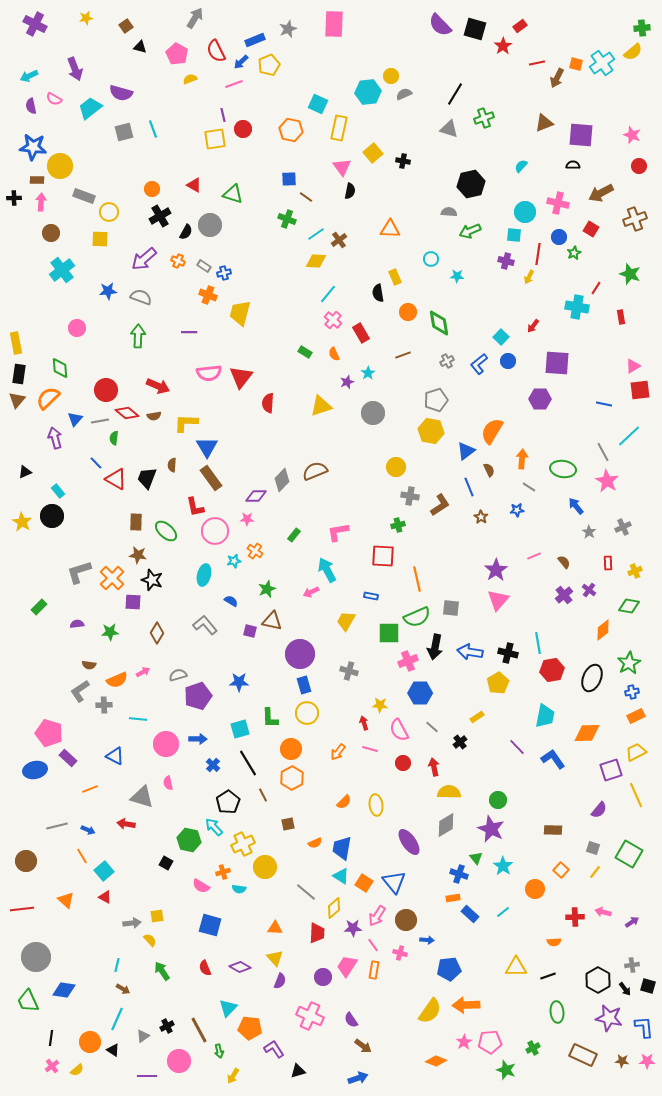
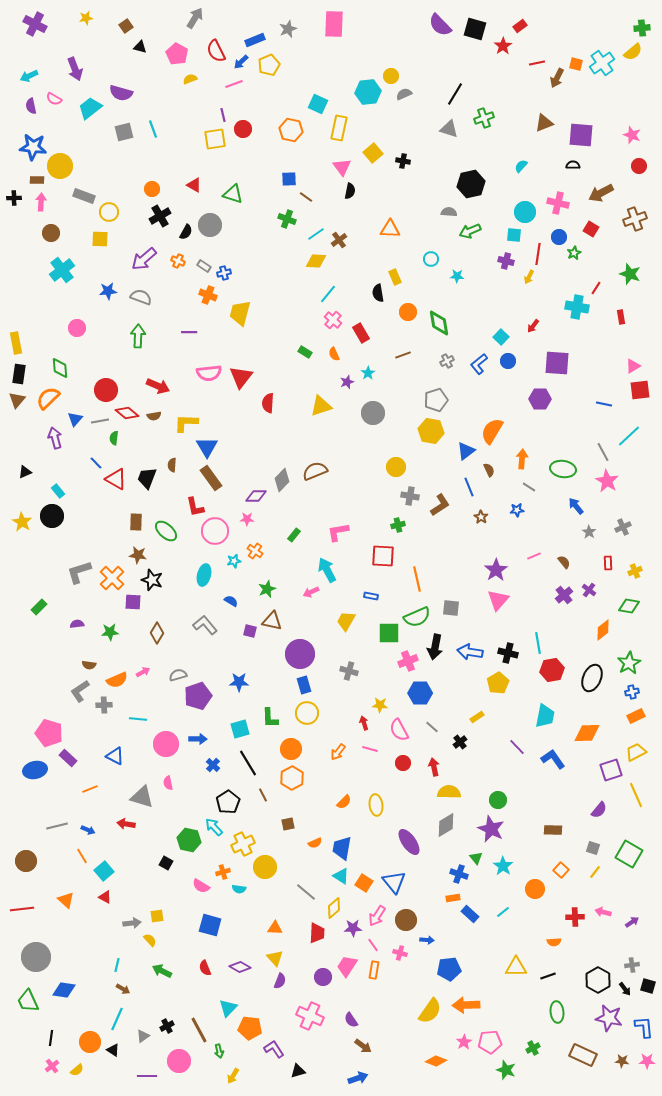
green arrow at (162, 971): rotated 30 degrees counterclockwise
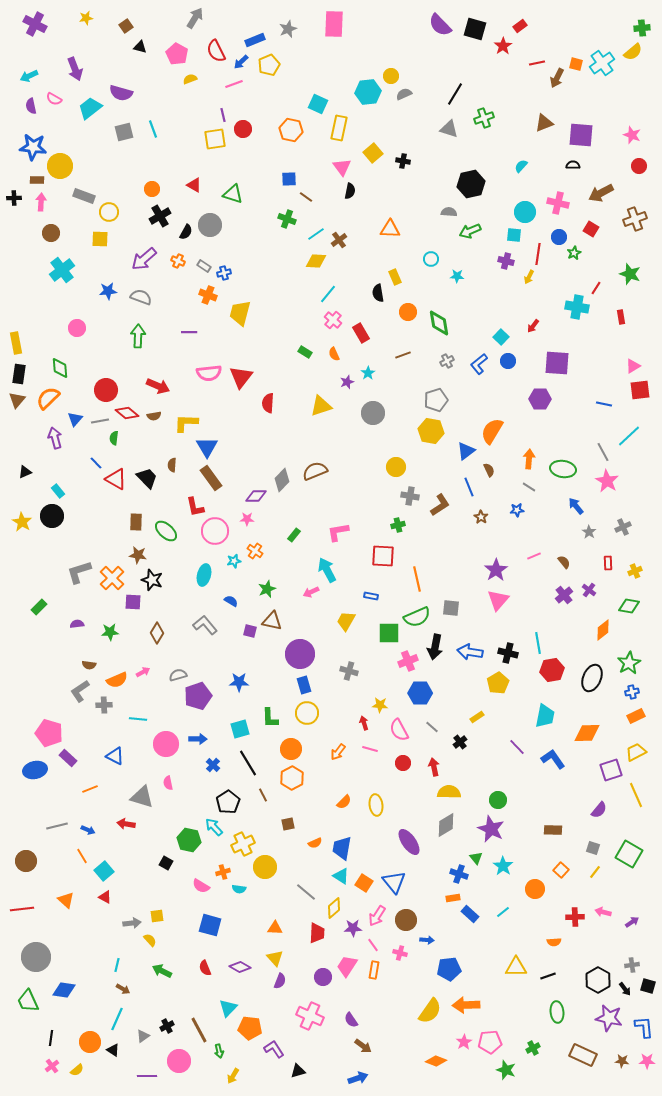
orange arrow at (522, 459): moved 7 px right
black trapezoid at (147, 478): rotated 115 degrees clockwise
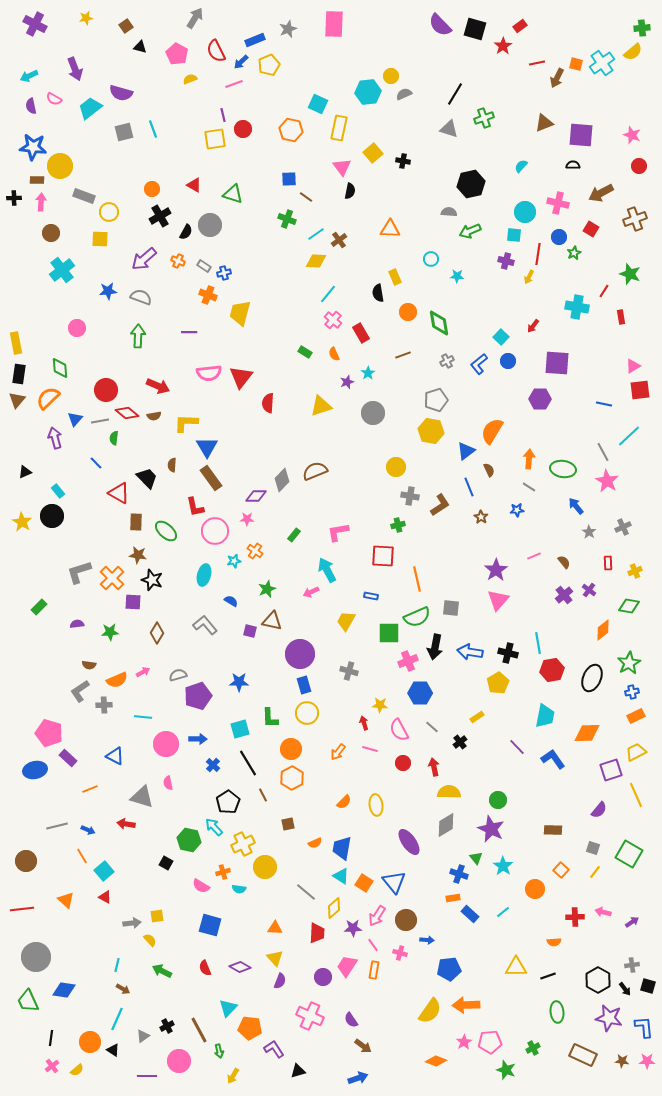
red line at (596, 288): moved 8 px right, 3 px down
red triangle at (116, 479): moved 3 px right, 14 px down
cyan line at (138, 719): moved 5 px right, 2 px up
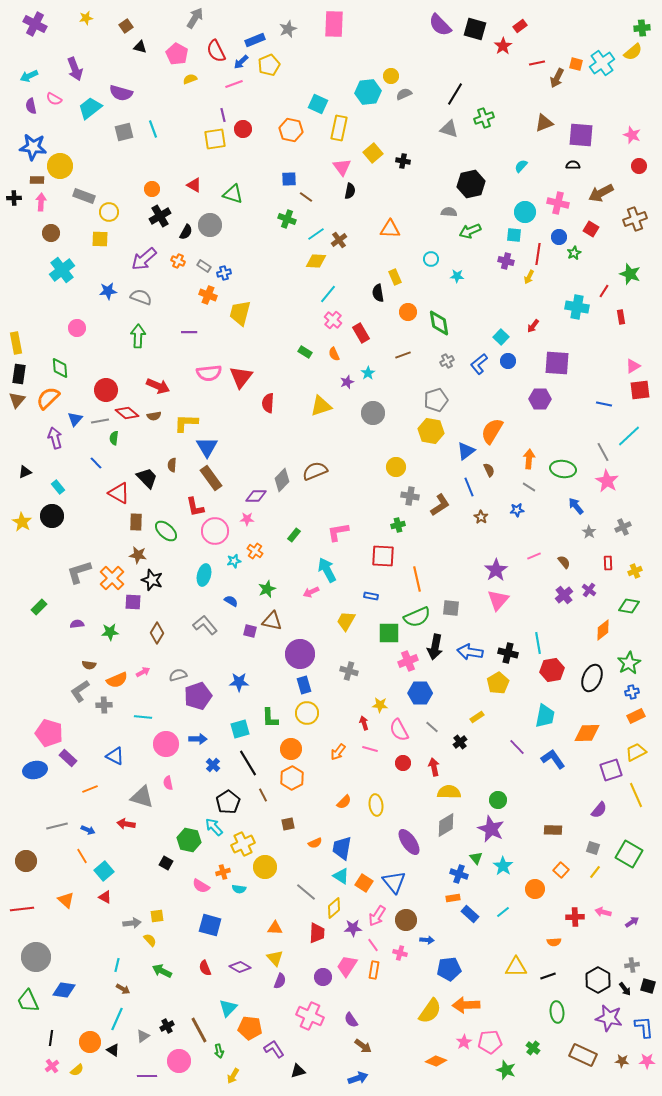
cyan rectangle at (58, 491): moved 4 px up
green cross at (533, 1048): rotated 24 degrees counterclockwise
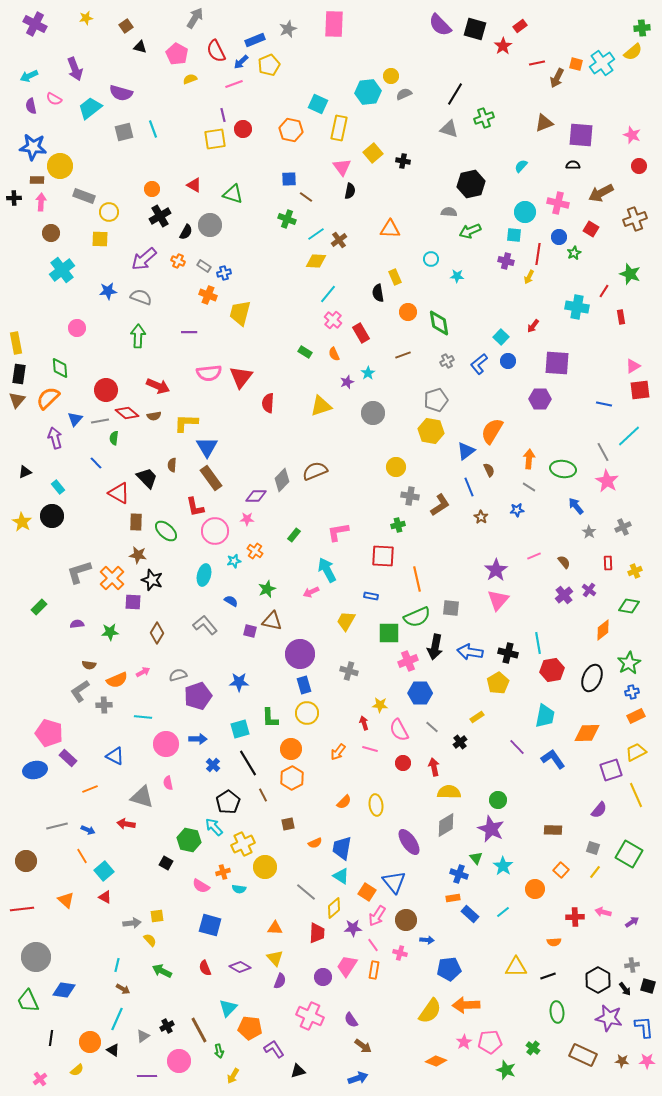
orange square at (364, 883): moved 3 px right, 9 px down
pink cross at (52, 1066): moved 12 px left, 13 px down
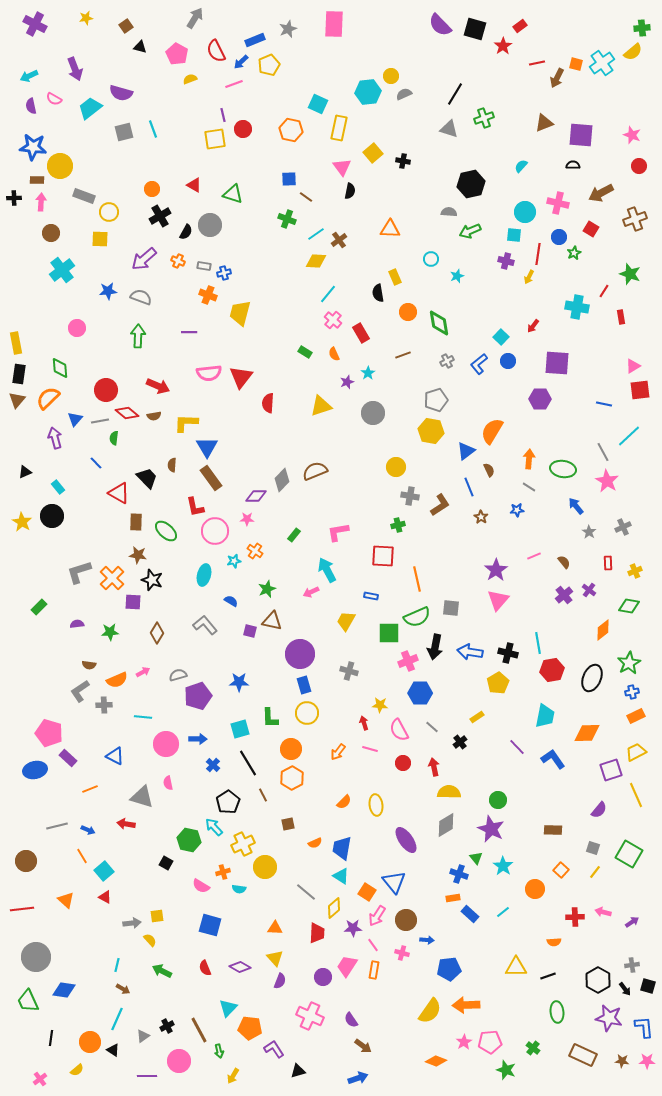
gray rectangle at (204, 266): rotated 24 degrees counterclockwise
cyan star at (457, 276): rotated 24 degrees counterclockwise
purple ellipse at (409, 842): moved 3 px left, 2 px up
pink cross at (400, 953): moved 2 px right
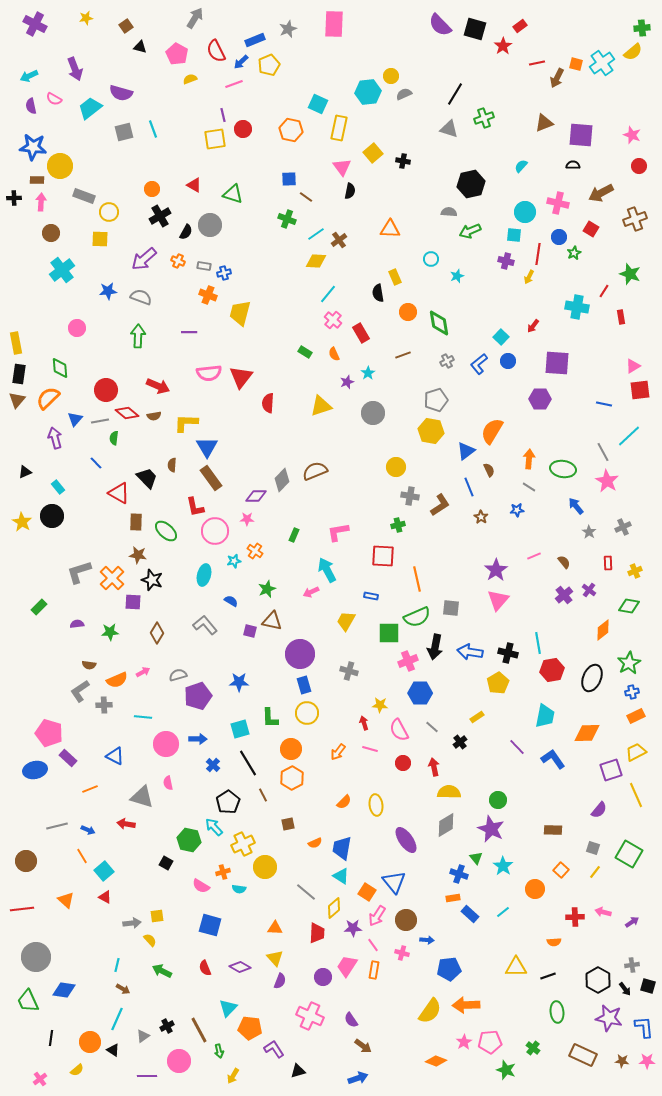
green rectangle at (294, 535): rotated 16 degrees counterclockwise
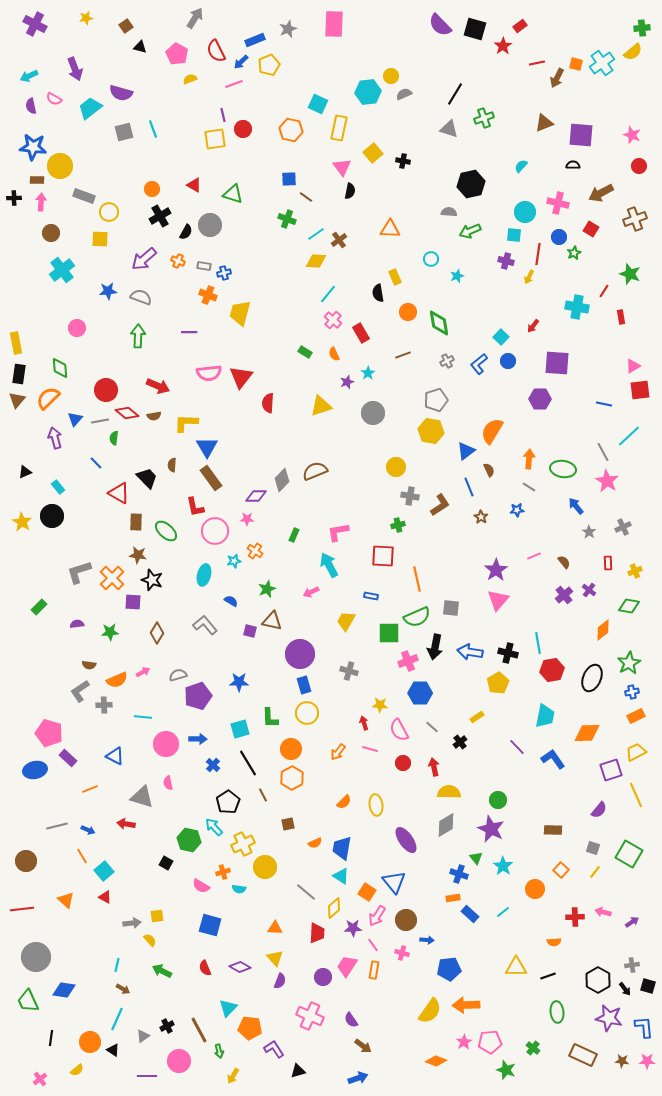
cyan arrow at (327, 570): moved 2 px right, 5 px up
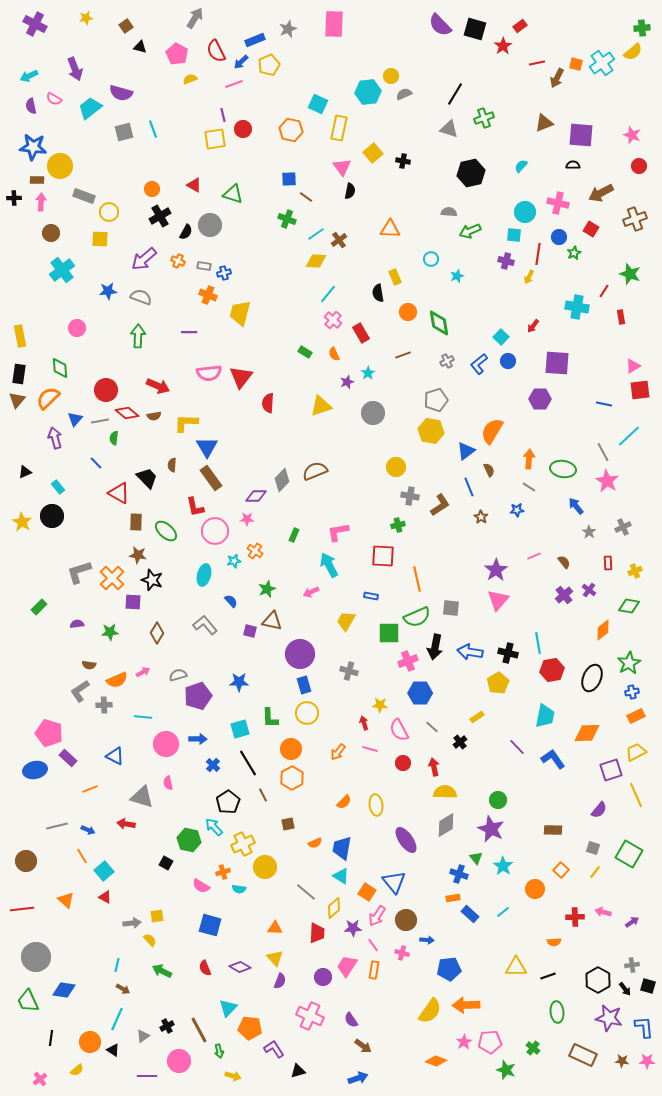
black hexagon at (471, 184): moved 11 px up
yellow rectangle at (16, 343): moved 4 px right, 7 px up
blue semicircle at (231, 601): rotated 16 degrees clockwise
yellow semicircle at (449, 792): moved 4 px left
yellow arrow at (233, 1076): rotated 105 degrees counterclockwise
